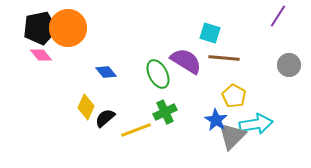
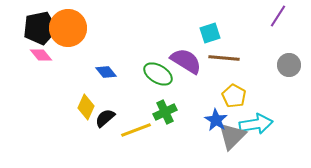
cyan square: rotated 35 degrees counterclockwise
green ellipse: rotated 32 degrees counterclockwise
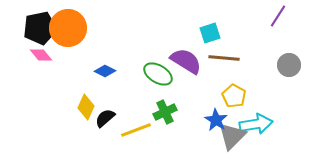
blue diamond: moved 1 px left, 1 px up; rotated 25 degrees counterclockwise
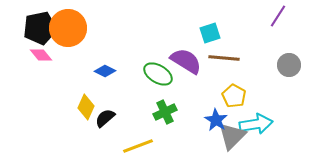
yellow line: moved 2 px right, 16 px down
